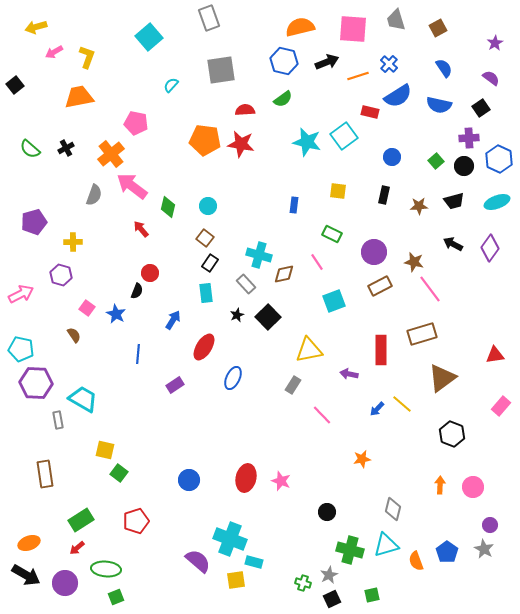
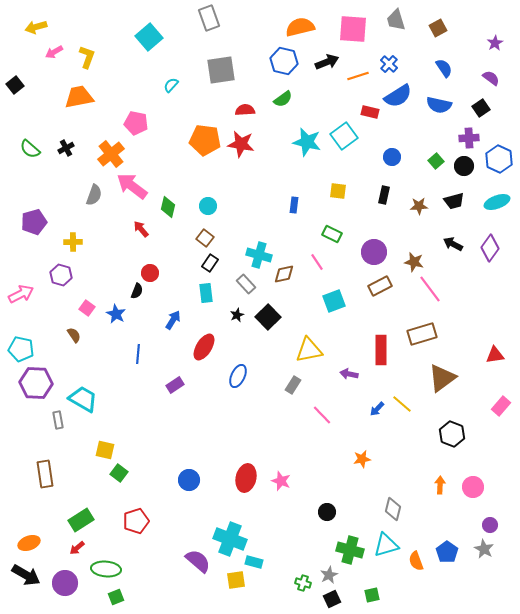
blue ellipse at (233, 378): moved 5 px right, 2 px up
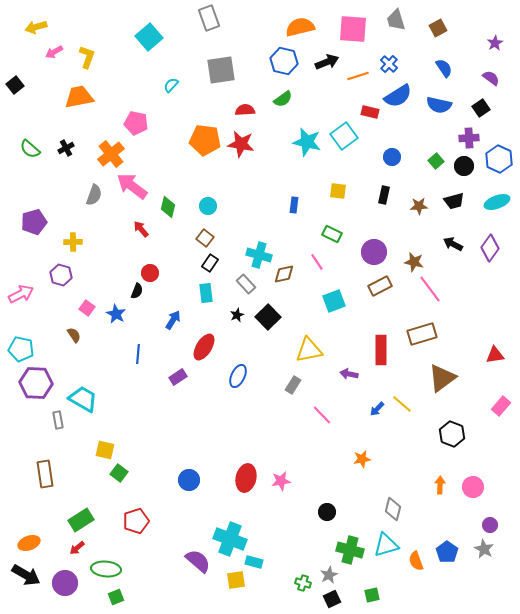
purple rectangle at (175, 385): moved 3 px right, 8 px up
pink star at (281, 481): rotated 30 degrees counterclockwise
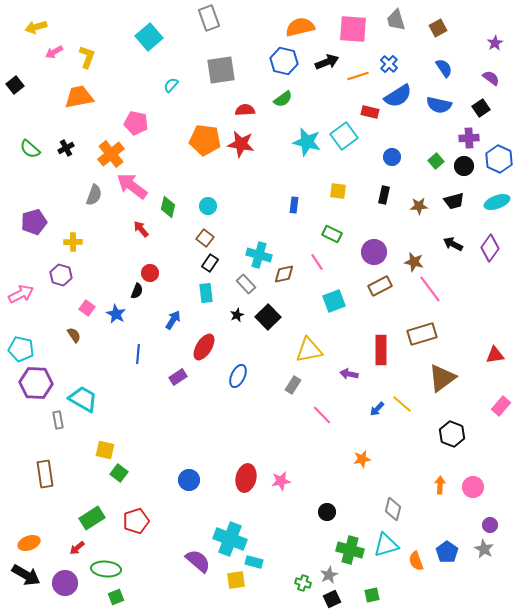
green rectangle at (81, 520): moved 11 px right, 2 px up
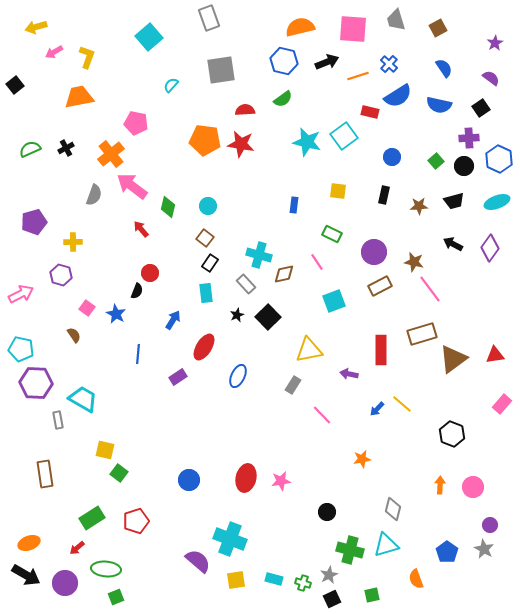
green semicircle at (30, 149): rotated 115 degrees clockwise
brown triangle at (442, 378): moved 11 px right, 19 px up
pink rectangle at (501, 406): moved 1 px right, 2 px up
orange semicircle at (416, 561): moved 18 px down
cyan rectangle at (254, 562): moved 20 px right, 17 px down
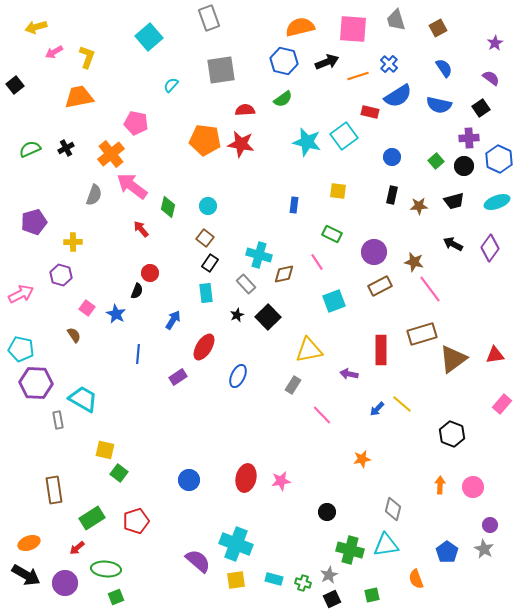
black rectangle at (384, 195): moved 8 px right
brown rectangle at (45, 474): moved 9 px right, 16 px down
cyan cross at (230, 539): moved 6 px right, 5 px down
cyan triangle at (386, 545): rotated 8 degrees clockwise
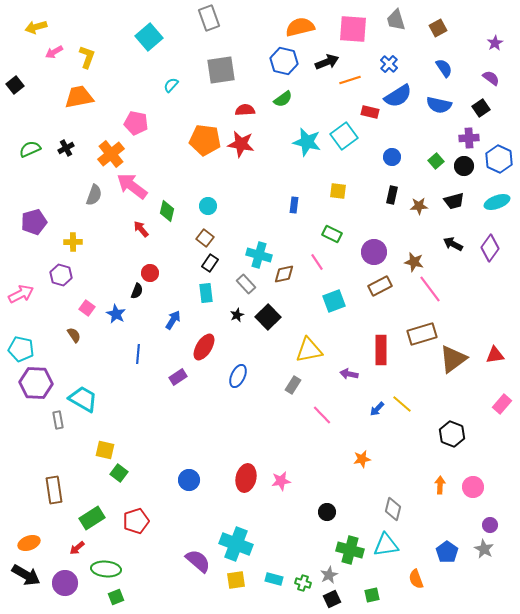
orange line at (358, 76): moved 8 px left, 4 px down
green diamond at (168, 207): moved 1 px left, 4 px down
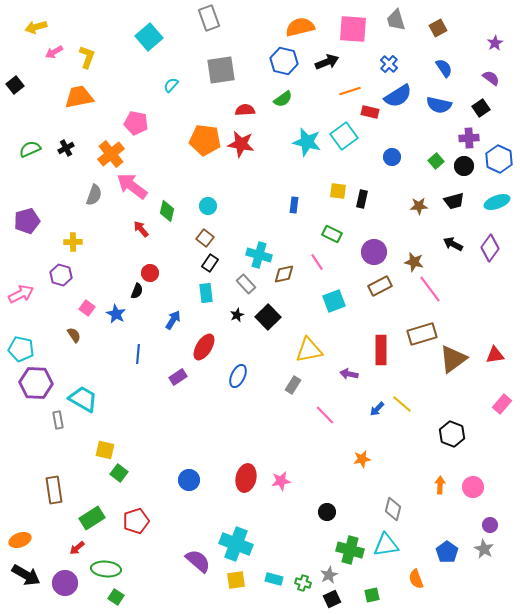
orange line at (350, 80): moved 11 px down
black rectangle at (392, 195): moved 30 px left, 4 px down
purple pentagon at (34, 222): moved 7 px left, 1 px up
pink line at (322, 415): moved 3 px right
orange ellipse at (29, 543): moved 9 px left, 3 px up
green square at (116, 597): rotated 35 degrees counterclockwise
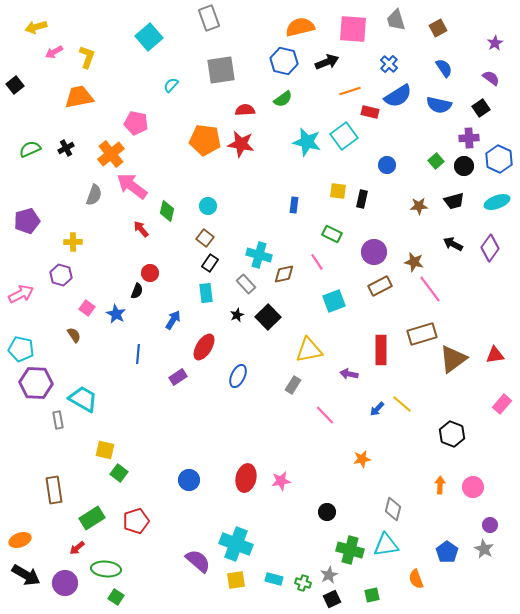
blue circle at (392, 157): moved 5 px left, 8 px down
